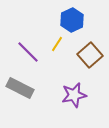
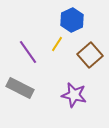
purple line: rotated 10 degrees clockwise
purple star: rotated 25 degrees clockwise
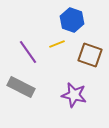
blue hexagon: rotated 15 degrees counterclockwise
yellow line: rotated 35 degrees clockwise
brown square: rotated 30 degrees counterclockwise
gray rectangle: moved 1 px right, 1 px up
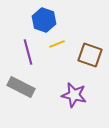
blue hexagon: moved 28 px left
purple line: rotated 20 degrees clockwise
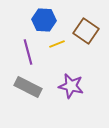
blue hexagon: rotated 15 degrees counterclockwise
brown square: moved 4 px left, 24 px up; rotated 15 degrees clockwise
gray rectangle: moved 7 px right
purple star: moved 3 px left, 9 px up
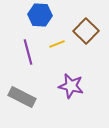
blue hexagon: moved 4 px left, 5 px up
brown square: rotated 10 degrees clockwise
gray rectangle: moved 6 px left, 10 px down
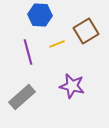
brown square: rotated 15 degrees clockwise
purple star: moved 1 px right
gray rectangle: rotated 68 degrees counterclockwise
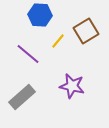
yellow line: moved 1 px right, 3 px up; rotated 28 degrees counterclockwise
purple line: moved 2 px down; rotated 35 degrees counterclockwise
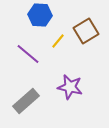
purple star: moved 2 px left, 1 px down
gray rectangle: moved 4 px right, 4 px down
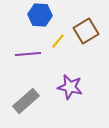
purple line: rotated 45 degrees counterclockwise
